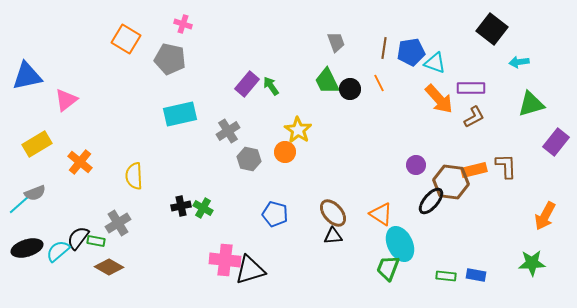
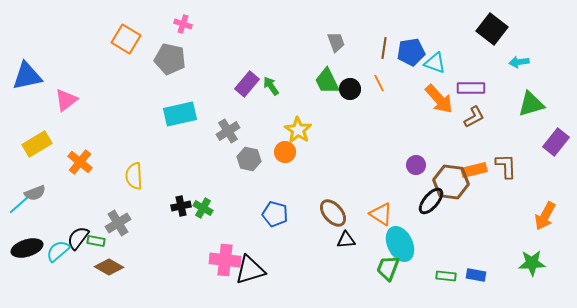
black triangle at (333, 236): moved 13 px right, 4 px down
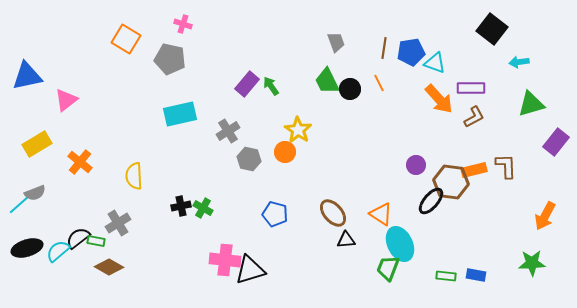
black semicircle at (78, 238): rotated 15 degrees clockwise
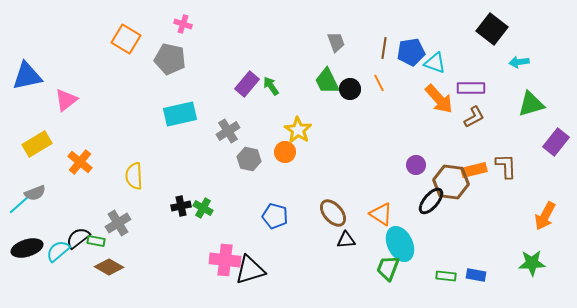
blue pentagon at (275, 214): moved 2 px down
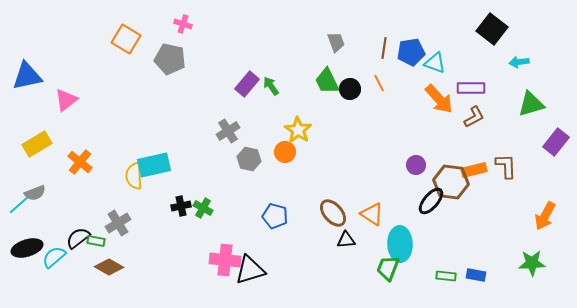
cyan rectangle at (180, 114): moved 26 px left, 51 px down
orange triangle at (381, 214): moved 9 px left
cyan ellipse at (400, 244): rotated 24 degrees clockwise
cyan semicircle at (58, 251): moved 4 px left, 6 px down
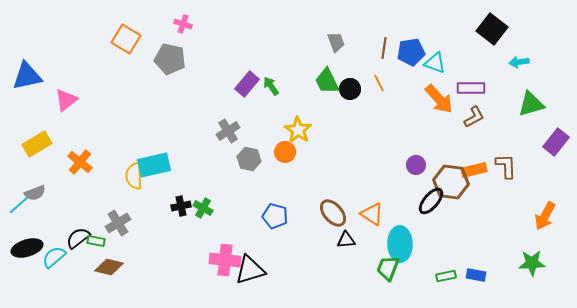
brown diamond at (109, 267): rotated 16 degrees counterclockwise
green rectangle at (446, 276): rotated 18 degrees counterclockwise
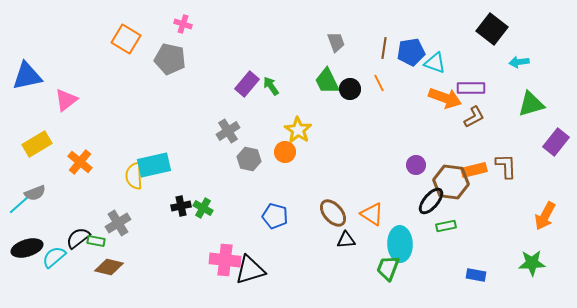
orange arrow at (439, 99): moved 6 px right, 1 px up; rotated 28 degrees counterclockwise
green rectangle at (446, 276): moved 50 px up
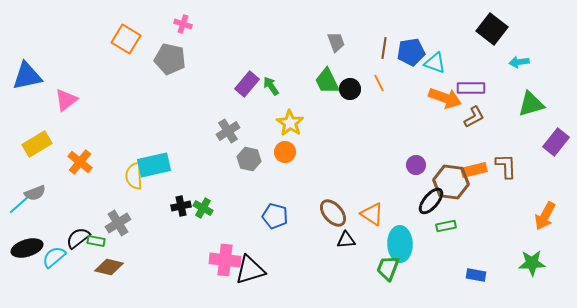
yellow star at (298, 130): moved 8 px left, 7 px up
